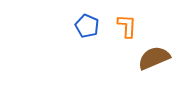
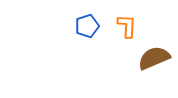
blue pentagon: rotated 30 degrees clockwise
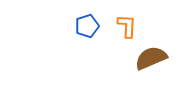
brown semicircle: moved 3 px left
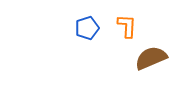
blue pentagon: moved 2 px down
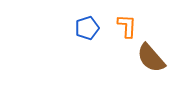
brown semicircle: rotated 108 degrees counterclockwise
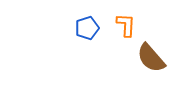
orange L-shape: moved 1 px left, 1 px up
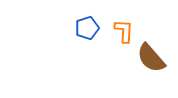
orange L-shape: moved 2 px left, 6 px down
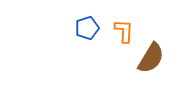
brown semicircle: rotated 108 degrees counterclockwise
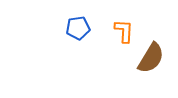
blue pentagon: moved 9 px left; rotated 10 degrees clockwise
